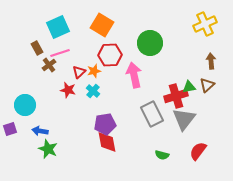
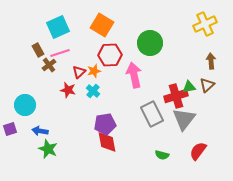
brown rectangle: moved 1 px right, 2 px down
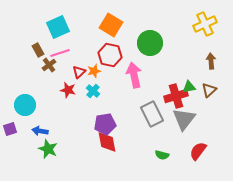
orange square: moved 9 px right
red hexagon: rotated 15 degrees clockwise
brown triangle: moved 2 px right, 5 px down
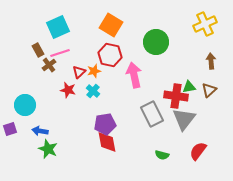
green circle: moved 6 px right, 1 px up
red cross: rotated 25 degrees clockwise
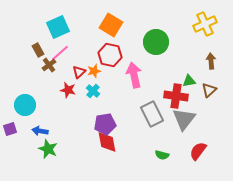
pink line: rotated 24 degrees counterclockwise
green triangle: moved 6 px up
